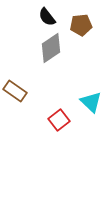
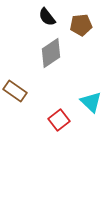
gray diamond: moved 5 px down
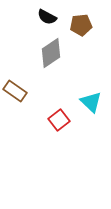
black semicircle: rotated 24 degrees counterclockwise
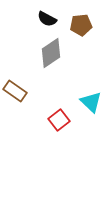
black semicircle: moved 2 px down
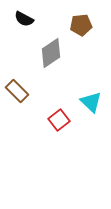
black semicircle: moved 23 px left
brown rectangle: moved 2 px right; rotated 10 degrees clockwise
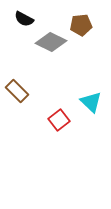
gray diamond: moved 11 px up; rotated 60 degrees clockwise
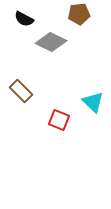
brown pentagon: moved 2 px left, 11 px up
brown rectangle: moved 4 px right
cyan triangle: moved 2 px right
red square: rotated 30 degrees counterclockwise
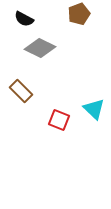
brown pentagon: rotated 15 degrees counterclockwise
gray diamond: moved 11 px left, 6 px down
cyan triangle: moved 1 px right, 7 px down
